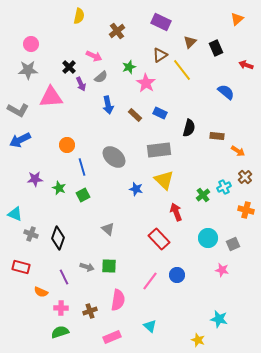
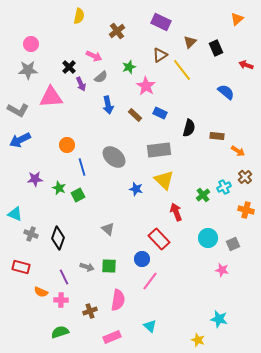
pink star at (146, 83): moved 3 px down
green square at (83, 195): moved 5 px left
blue circle at (177, 275): moved 35 px left, 16 px up
pink cross at (61, 308): moved 8 px up
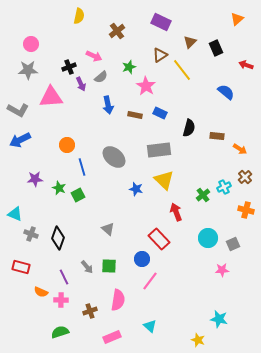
black cross at (69, 67): rotated 24 degrees clockwise
brown rectangle at (135, 115): rotated 32 degrees counterclockwise
orange arrow at (238, 151): moved 2 px right, 2 px up
gray arrow at (87, 267): rotated 32 degrees clockwise
pink star at (222, 270): rotated 16 degrees counterclockwise
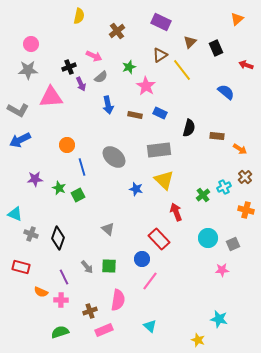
pink rectangle at (112, 337): moved 8 px left, 7 px up
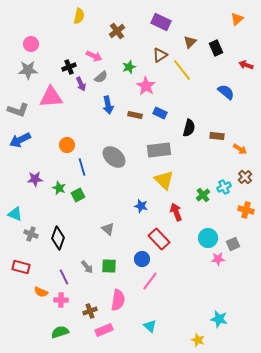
gray L-shape at (18, 110): rotated 10 degrees counterclockwise
blue star at (136, 189): moved 5 px right, 17 px down
pink star at (222, 270): moved 4 px left, 11 px up
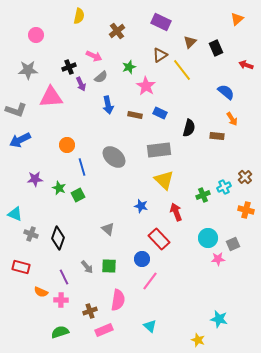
pink circle at (31, 44): moved 5 px right, 9 px up
gray L-shape at (18, 110): moved 2 px left
orange arrow at (240, 149): moved 8 px left, 30 px up; rotated 24 degrees clockwise
green cross at (203, 195): rotated 16 degrees clockwise
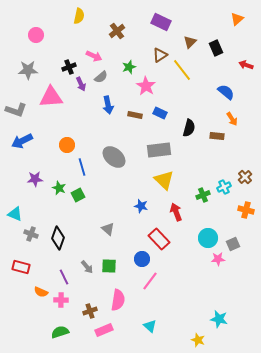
blue arrow at (20, 140): moved 2 px right, 1 px down
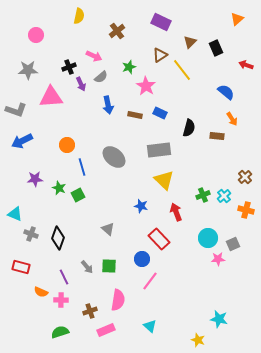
cyan cross at (224, 187): moved 9 px down; rotated 16 degrees counterclockwise
pink rectangle at (104, 330): moved 2 px right
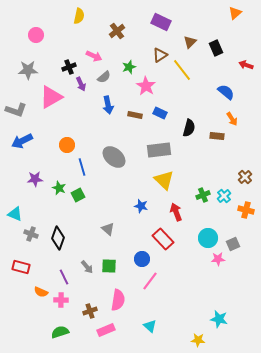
orange triangle at (237, 19): moved 2 px left, 6 px up
gray semicircle at (101, 77): moved 3 px right
pink triangle at (51, 97): rotated 25 degrees counterclockwise
red rectangle at (159, 239): moved 4 px right
yellow star at (198, 340): rotated 16 degrees counterclockwise
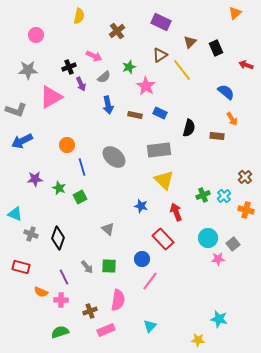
green square at (78, 195): moved 2 px right, 2 px down
gray square at (233, 244): rotated 16 degrees counterclockwise
cyan triangle at (150, 326): rotated 32 degrees clockwise
